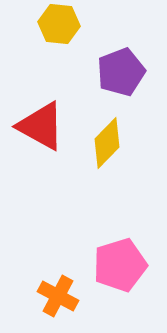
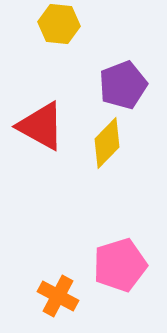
purple pentagon: moved 2 px right, 13 px down
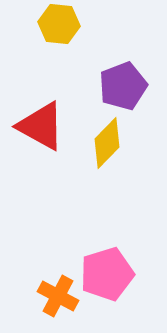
purple pentagon: moved 1 px down
pink pentagon: moved 13 px left, 9 px down
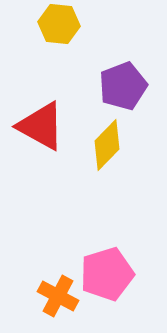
yellow diamond: moved 2 px down
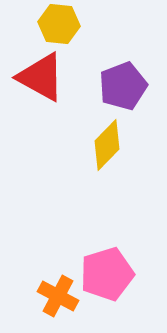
red triangle: moved 49 px up
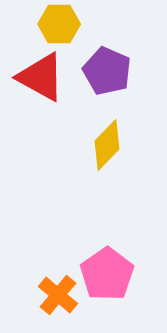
yellow hexagon: rotated 6 degrees counterclockwise
purple pentagon: moved 16 px left, 15 px up; rotated 27 degrees counterclockwise
pink pentagon: rotated 18 degrees counterclockwise
orange cross: moved 1 px up; rotated 12 degrees clockwise
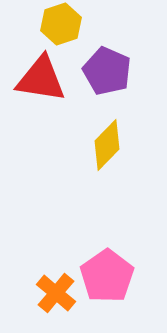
yellow hexagon: moved 2 px right; rotated 18 degrees counterclockwise
red triangle: moved 2 px down; rotated 20 degrees counterclockwise
pink pentagon: moved 2 px down
orange cross: moved 2 px left, 2 px up
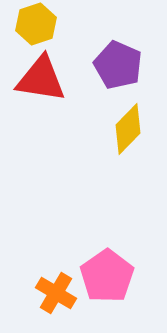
yellow hexagon: moved 25 px left
purple pentagon: moved 11 px right, 6 px up
yellow diamond: moved 21 px right, 16 px up
orange cross: rotated 9 degrees counterclockwise
